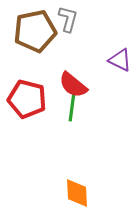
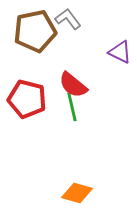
gray L-shape: rotated 52 degrees counterclockwise
purple triangle: moved 8 px up
green line: rotated 20 degrees counterclockwise
orange diamond: rotated 72 degrees counterclockwise
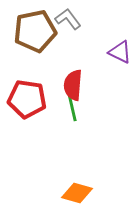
red semicircle: rotated 56 degrees clockwise
red pentagon: rotated 6 degrees counterclockwise
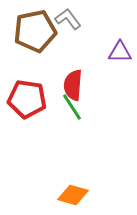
purple triangle: rotated 25 degrees counterclockwise
green line: rotated 20 degrees counterclockwise
orange diamond: moved 4 px left, 2 px down
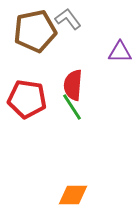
orange diamond: rotated 16 degrees counterclockwise
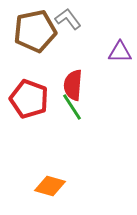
red pentagon: moved 2 px right; rotated 12 degrees clockwise
orange diamond: moved 23 px left, 9 px up; rotated 16 degrees clockwise
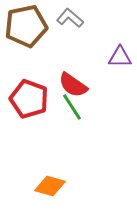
gray L-shape: moved 2 px right, 1 px up; rotated 12 degrees counterclockwise
brown pentagon: moved 9 px left, 5 px up
purple triangle: moved 5 px down
red semicircle: rotated 60 degrees counterclockwise
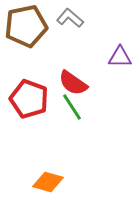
red semicircle: moved 2 px up
orange diamond: moved 2 px left, 4 px up
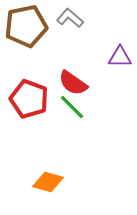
green line: rotated 12 degrees counterclockwise
